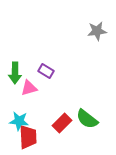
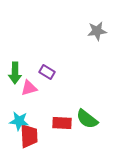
purple rectangle: moved 1 px right, 1 px down
red rectangle: rotated 48 degrees clockwise
red trapezoid: moved 1 px right, 1 px up
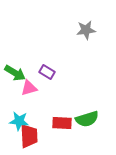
gray star: moved 11 px left, 1 px up
green arrow: rotated 60 degrees counterclockwise
green semicircle: rotated 55 degrees counterclockwise
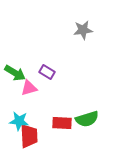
gray star: moved 3 px left
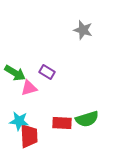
gray star: rotated 24 degrees clockwise
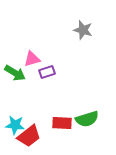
purple rectangle: rotated 49 degrees counterclockwise
pink triangle: moved 3 px right, 29 px up
cyan star: moved 4 px left, 4 px down
red trapezoid: rotated 55 degrees clockwise
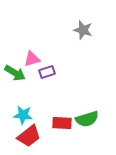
cyan star: moved 8 px right, 10 px up
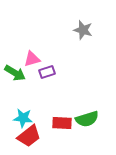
cyan star: moved 3 px down
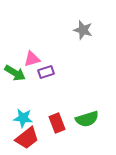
purple rectangle: moved 1 px left
red rectangle: moved 5 px left; rotated 66 degrees clockwise
red trapezoid: moved 2 px left, 2 px down
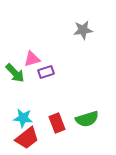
gray star: rotated 24 degrees counterclockwise
green arrow: rotated 15 degrees clockwise
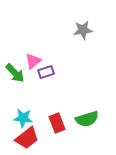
pink triangle: moved 1 px right, 2 px down; rotated 24 degrees counterclockwise
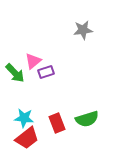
cyan star: moved 1 px right
